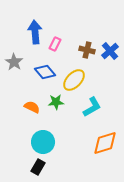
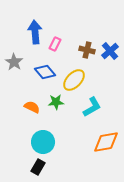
orange diamond: moved 1 px right, 1 px up; rotated 8 degrees clockwise
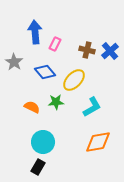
orange diamond: moved 8 px left
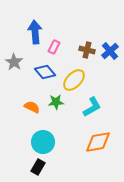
pink rectangle: moved 1 px left, 3 px down
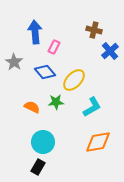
brown cross: moved 7 px right, 20 px up
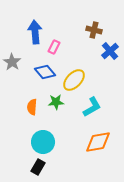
gray star: moved 2 px left
orange semicircle: rotated 112 degrees counterclockwise
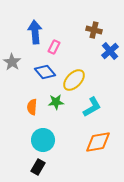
cyan circle: moved 2 px up
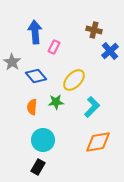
blue diamond: moved 9 px left, 4 px down
cyan L-shape: rotated 15 degrees counterclockwise
